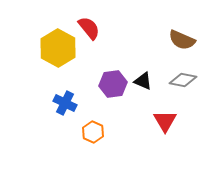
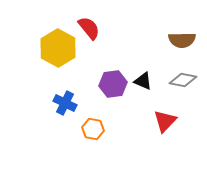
brown semicircle: rotated 24 degrees counterclockwise
red triangle: rotated 15 degrees clockwise
orange hexagon: moved 3 px up; rotated 15 degrees counterclockwise
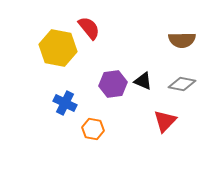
yellow hexagon: rotated 18 degrees counterclockwise
gray diamond: moved 1 px left, 4 px down
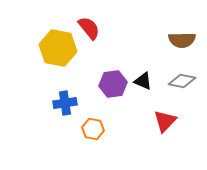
gray diamond: moved 3 px up
blue cross: rotated 35 degrees counterclockwise
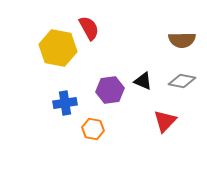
red semicircle: rotated 10 degrees clockwise
purple hexagon: moved 3 px left, 6 px down
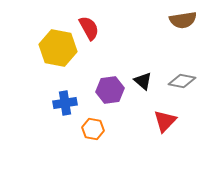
brown semicircle: moved 1 px right, 20 px up; rotated 8 degrees counterclockwise
black triangle: rotated 18 degrees clockwise
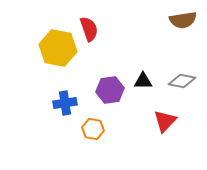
red semicircle: moved 1 px down; rotated 10 degrees clockwise
black triangle: rotated 42 degrees counterclockwise
